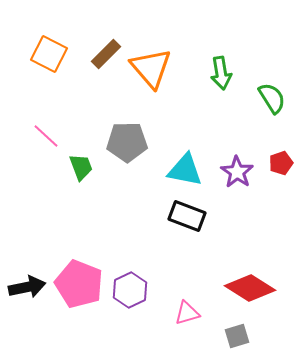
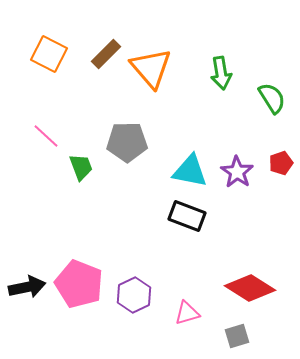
cyan triangle: moved 5 px right, 1 px down
purple hexagon: moved 4 px right, 5 px down
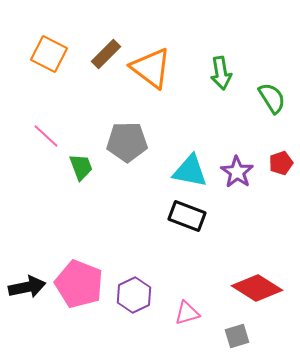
orange triangle: rotated 12 degrees counterclockwise
red diamond: moved 7 px right
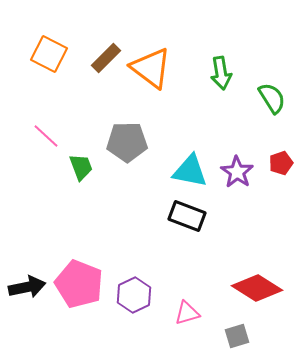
brown rectangle: moved 4 px down
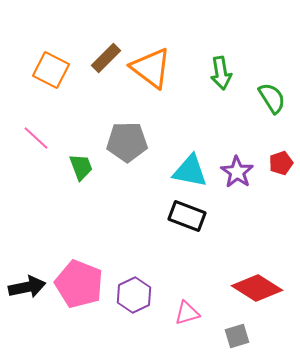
orange square: moved 2 px right, 16 px down
pink line: moved 10 px left, 2 px down
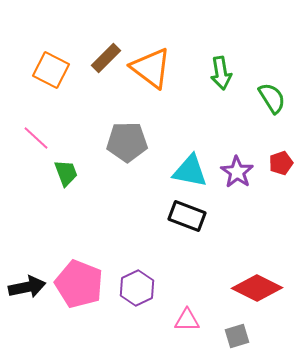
green trapezoid: moved 15 px left, 6 px down
red diamond: rotated 6 degrees counterclockwise
purple hexagon: moved 3 px right, 7 px up
pink triangle: moved 7 px down; rotated 16 degrees clockwise
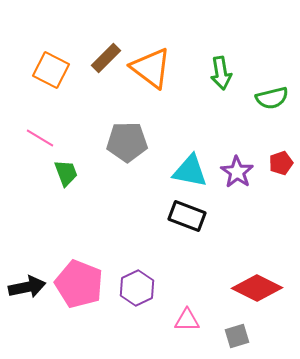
green semicircle: rotated 108 degrees clockwise
pink line: moved 4 px right; rotated 12 degrees counterclockwise
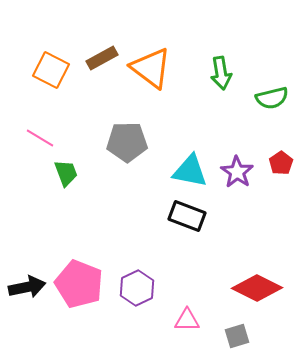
brown rectangle: moved 4 px left; rotated 16 degrees clockwise
red pentagon: rotated 15 degrees counterclockwise
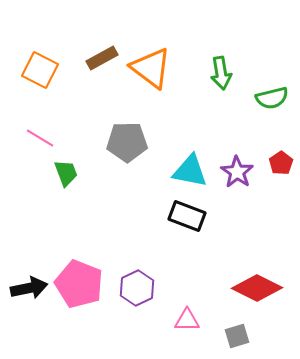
orange square: moved 11 px left
black arrow: moved 2 px right, 1 px down
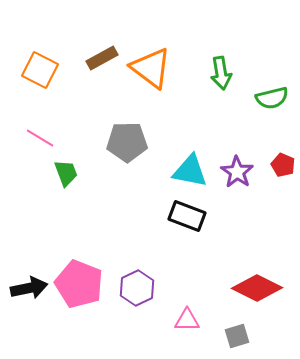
red pentagon: moved 2 px right, 2 px down; rotated 15 degrees counterclockwise
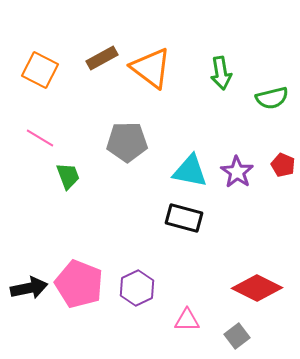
green trapezoid: moved 2 px right, 3 px down
black rectangle: moved 3 px left, 2 px down; rotated 6 degrees counterclockwise
gray square: rotated 20 degrees counterclockwise
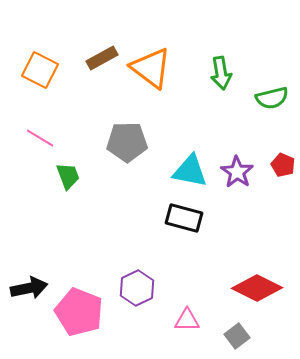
pink pentagon: moved 28 px down
